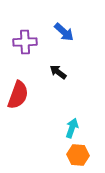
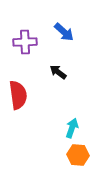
red semicircle: rotated 28 degrees counterclockwise
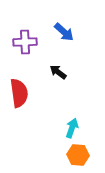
red semicircle: moved 1 px right, 2 px up
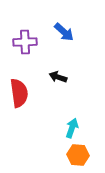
black arrow: moved 5 px down; rotated 18 degrees counterclockwise
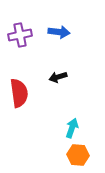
blue arrow: moved 5 px left; rotated 35 degrees counterclockwise
purple cross: moved 5 px left, 7 px up; rotated 10 degrees counterclockwise
black arrow: rotated 36 degrees counterclockwise
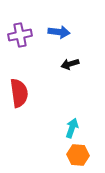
black arrow: moved 12 px right, 13 px up
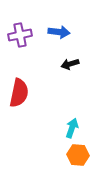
red semicircle: rotated 20 degrees clockwise
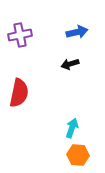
blue arrow: moved 18 px right; rotated 20 degrees counterclockwise
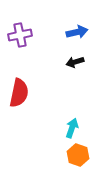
black arrow: moved 5 px right, 2 px up
orange hexagon: rotated 15 degrees clockwise
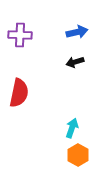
purple cross: rotated 15 degrees clockwise
orange hexagon: rotated 10 degrees clockwise
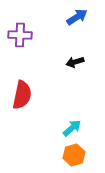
blue arrow: moved 15 px up; rotated 20 degrees counterclockwise
red semicircle: moved 3 px right, 2 px down
cyan arrow: rotated 30 degrees clockwise
orange hexagon: moved 4 px left; rotated 15 degrees clockwise
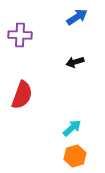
red semicircle: rotated 8 degrees clockwise
orange hexagon: moved 1 px right, 1 px down
